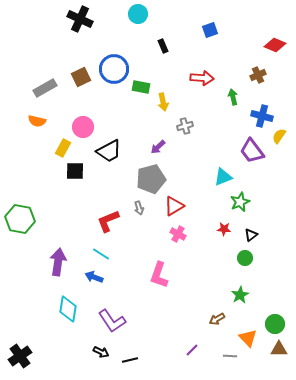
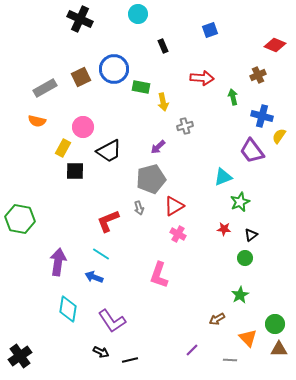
gray line at (230, 356): moved 4 px down
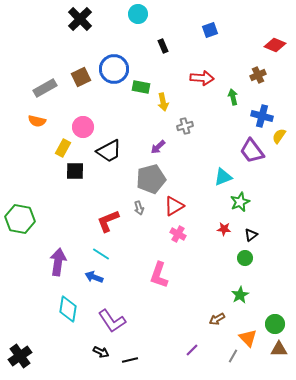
black cross at (80, 19): rotated 20 degrees clockwise
gray line at (230, 360): moved 3 px right, 4 px up; rotated 64 degrees counterclockwise
